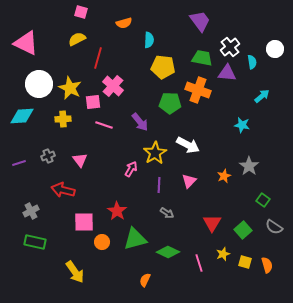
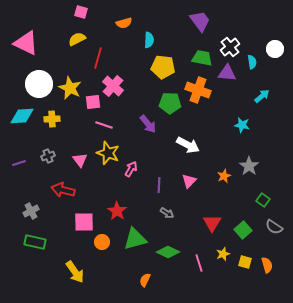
yellow cross at (63, 119): moved 11 px left
purple arrow at (140, 122): moved 8 px right, 2 px down
yellow star at (155, 153): moved 47 px left; rotated 20 degrees counterclockwise
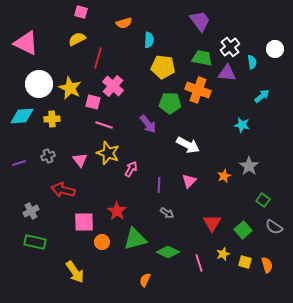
pink square at (93, 102): rotated 21 degrees clockwise
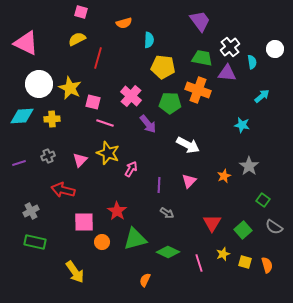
pink cross at (113, 86): moved 18 px right, 10 px down
pink line at (104, 125): moved 1 px right, 2 px up
pink triangle at (80, 160): rotated 21 degrees clockwise
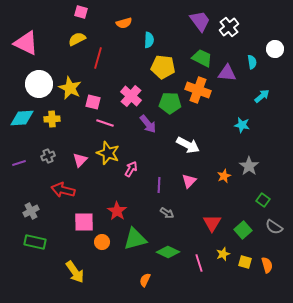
white cross at (230, 47): moved 1 px left, 20 px up
green trapezoid at (202, 58): rotated 15 degrees clockwise
cyan diamond at (22, 116): moved 2 px down
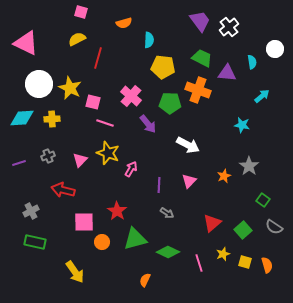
red triangle at (212, 223): rotated 18 degrees clockwise
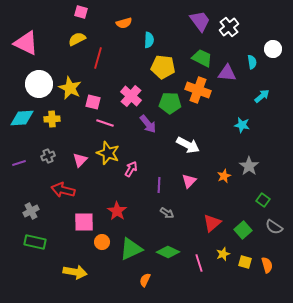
white circle at (275, 49): moved 2 px left
green triangle at (135, 239): moved 4 px left, 10 px down; rotated 10 degrees counterclockwise
yellow arrow at (75, 272): rotated 45 degrees counterclockwise
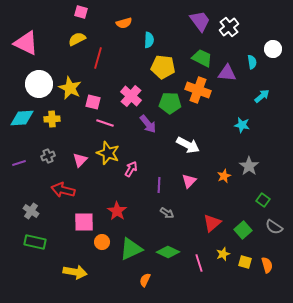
gray cross at (31, 211): rotated 28 degrees counterclockwise
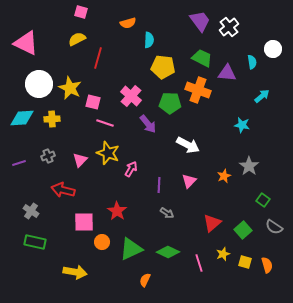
orange semicircle at (124, 23): moved 4 px right
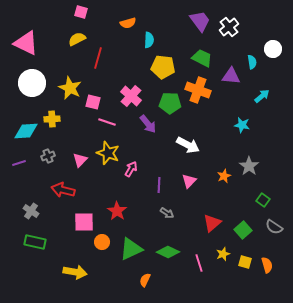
purple triangle at (227, 73): moved 4 px right, 3 px down
white circle at (39, 84): moved 7 px left, 1 px up
cyan diamond at (22, 118): moved 4 px right, 13 px down
pink line at (105, 123): moved 2 px right, 1 px up
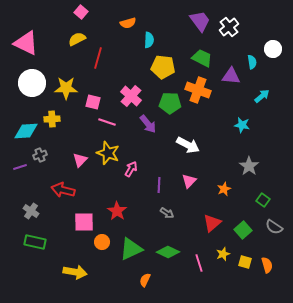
pink square at (81, 12): rotated 24 degrees clockwise
yellow star at (70, 88): moved 4 px left; rotated 25 degrees counterclockwise
gray cross at (48, 156): moved 8 px left, 1 px up
purple line at (19, 163): moved 1 px right, 4 px down
orange star at (224, 176): moved 13 px down
